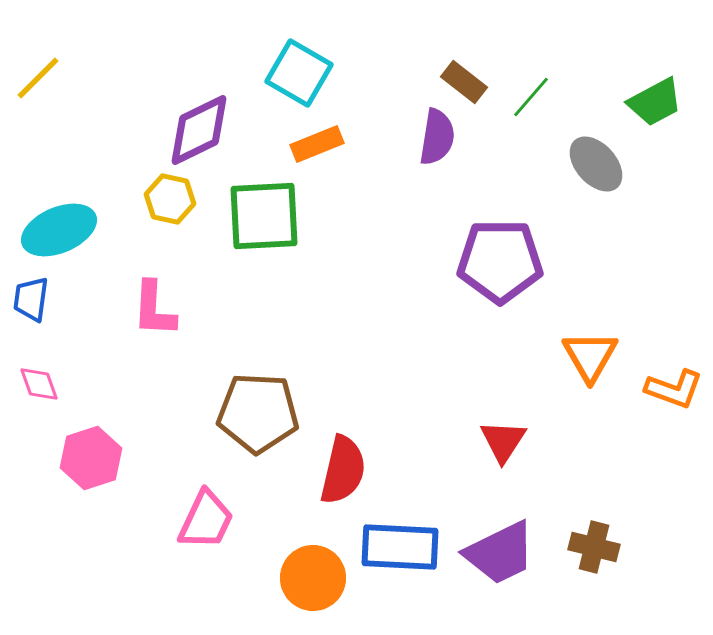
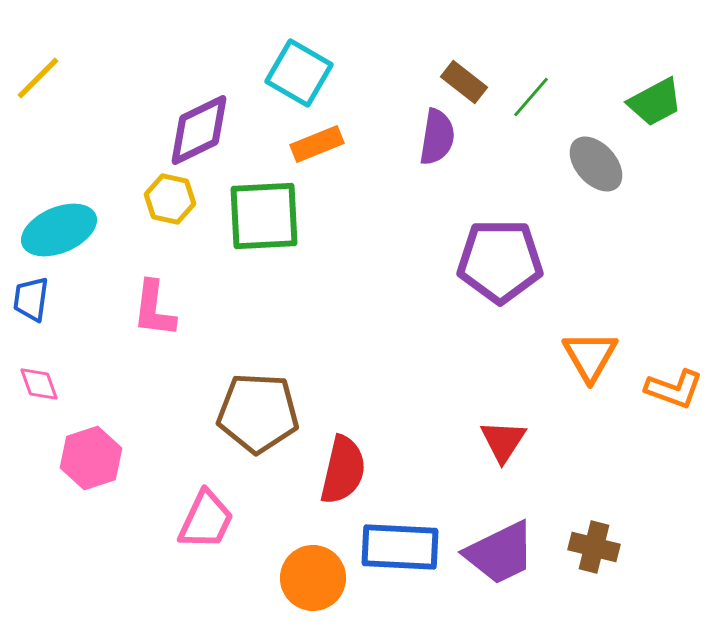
pink L-shape: rotated 4 degrees clockwise
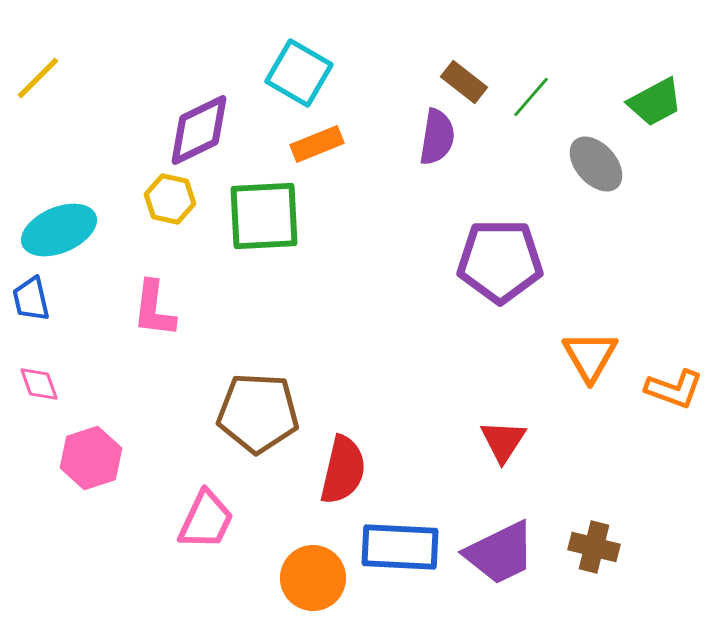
blue trapezoid: rotated 21 degrees counterclockwise
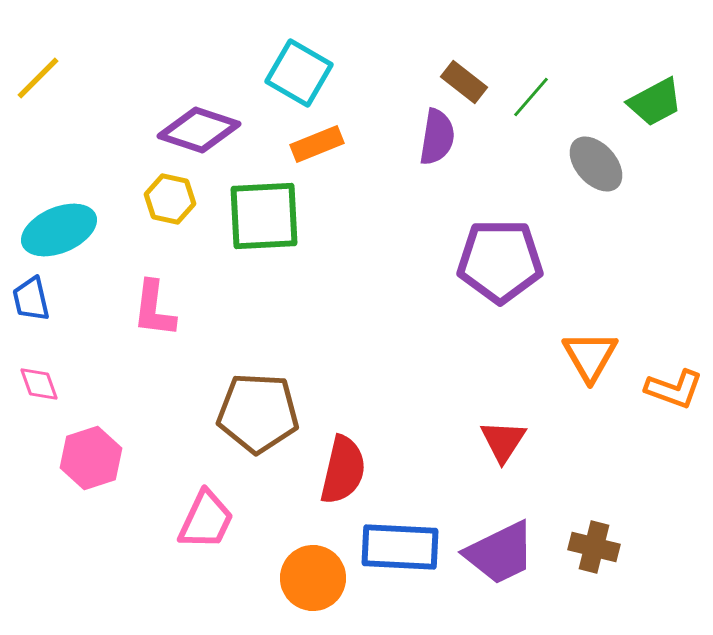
purple diamond: rotated 44 degrees clockwise
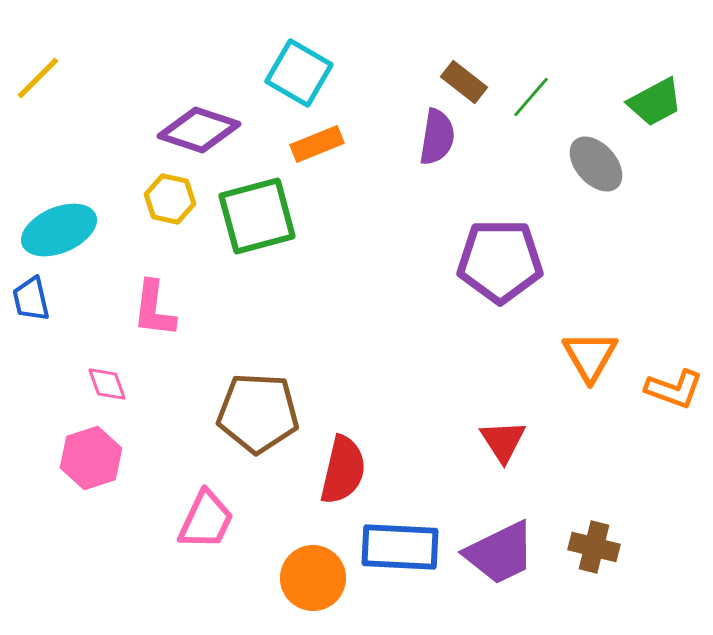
green square: moved 7 px left; rotated 12 degrees counterclockwise
pink diamond: moved 68 px right
red triangle: rotated 6 degrees counterclockwise
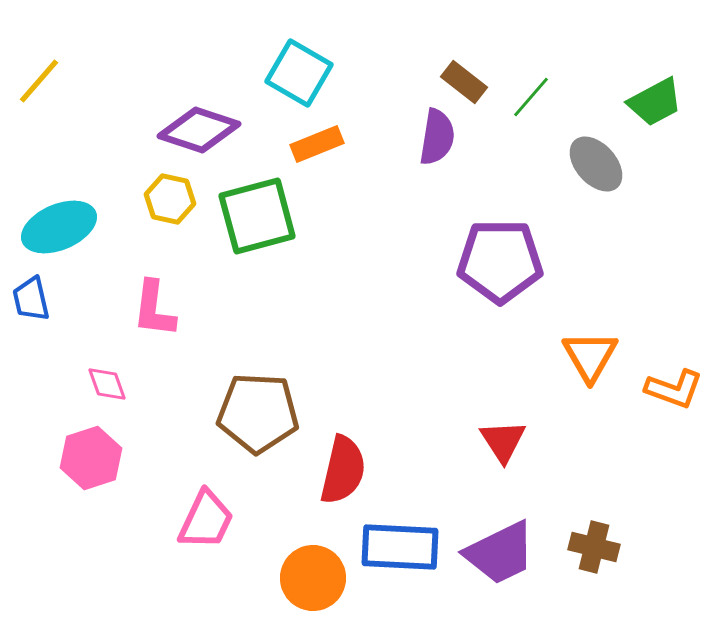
yellow line: moved 1 px right, 3 px down; rotated 4 degrees counterclockwise
cyan ellipse: moved 3 px up
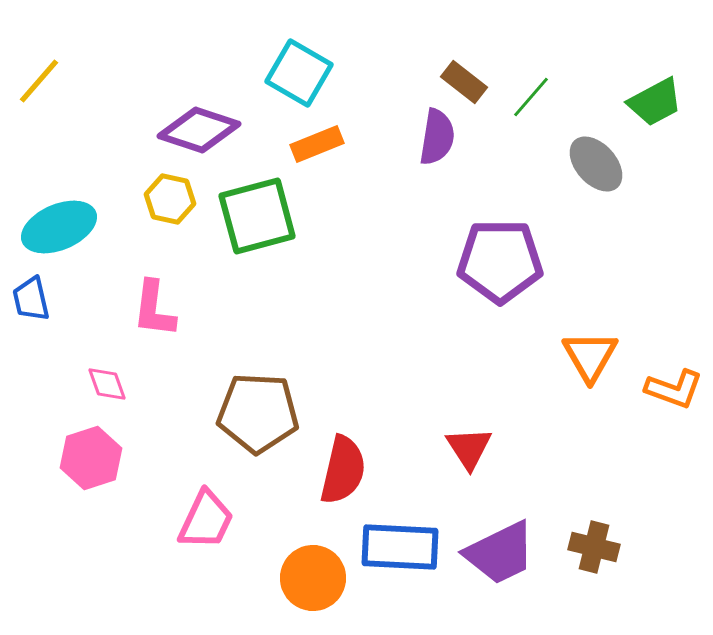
red triangle: moved 34 px left, 7 px down
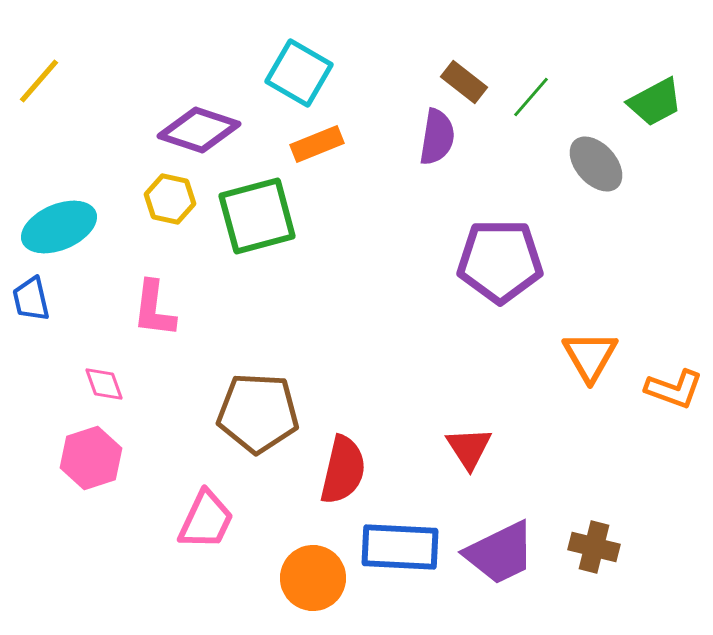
pink diamond: moved 3 px left
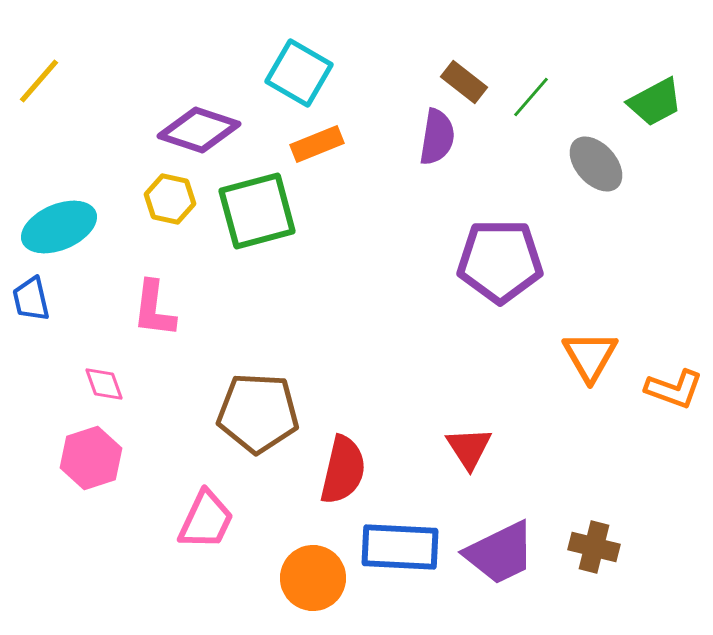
green square: moved 5 px up
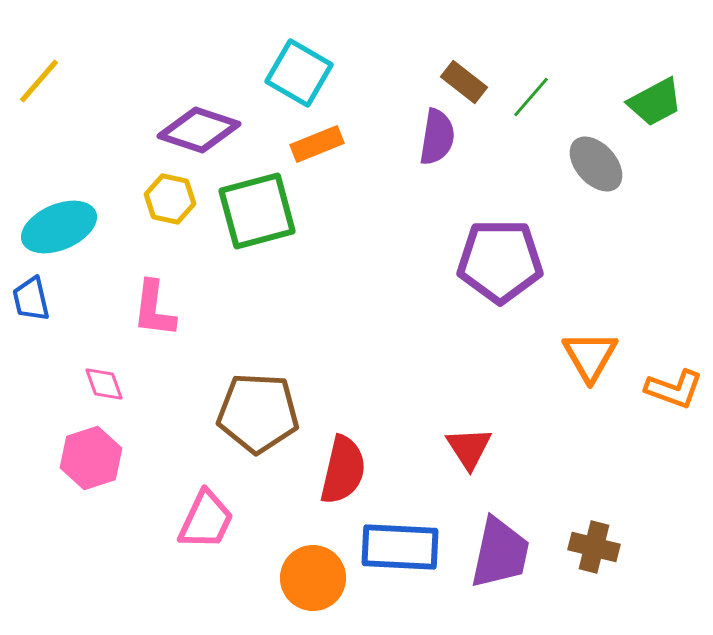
purple trapezoid: rotated 52 degrees counterclockwise
